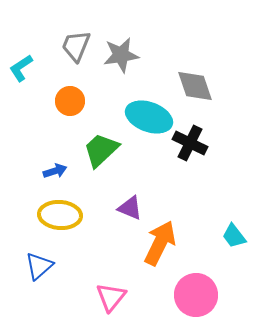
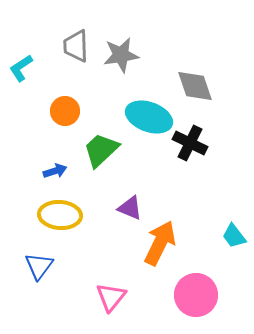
gray trapezoid: rotated 24 degrees counterclockwise
orange circle: moved 5 px left, 10 px down
blue triangle: rotated 12 degrees counterclockwise
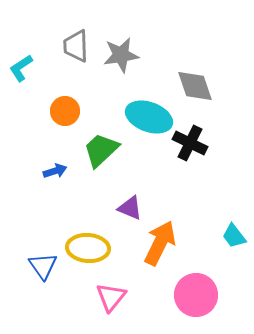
yellow ellipse: moved 28 px right, 33 px down
blue triangle: moved 4 px right; rotated 12 degrees counterclockwise
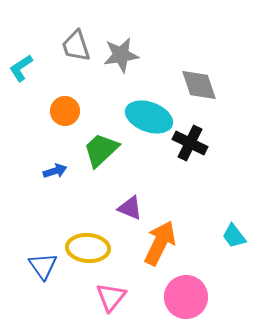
gray trapezoid: rotated 16 degrees counterclockwise
gray diamond: moved 4 px right, 1 px up
pink circle: moved 10 px left, 2 px down
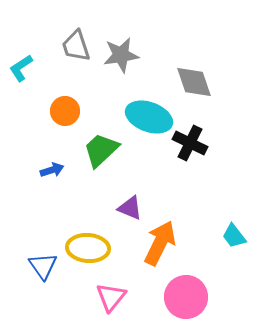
gray diamond: moved 5 px left, 3 px up
blue arrow: moved 3 px left, 1 px up
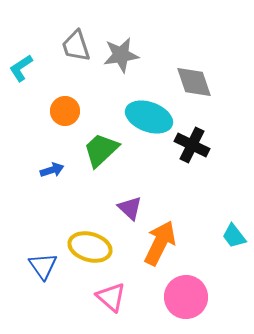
black cross: moved 2 px right, 2 px down
purple triangle: rotated 20 degrees clockwise
yellow ellipse: moved 2 px right, 1 px up; rotated 12 degrees clockwise
pink triangle: rotated 28 degrees counterclockwise
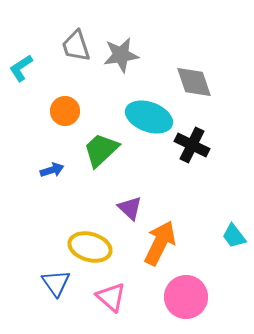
blue triangle: moved 13 px right, 17 px down
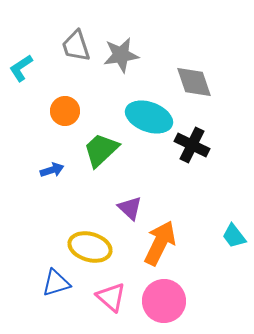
blue triangle: rotated 48 degrees clockwise
pink circle: moved 22 px left, 4 px down
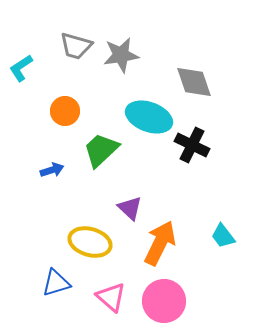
gray trapezoid: rotated 56 degrees counterclockwise
cyan trapezoid: moved 11 px left
yellow ellipse: moved 5 px up
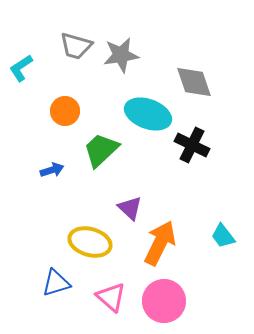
cyan ellipse: moved 1 px left, 3 px up
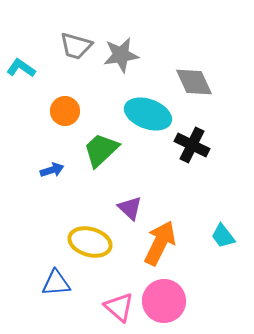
cyan L-shape: rotated 68 degrees clockwise
gray diamond: rotated 6 degrees counterclockwise
blue triangle: rotated 12 degrees clockwise
pink triangle: moved 8 px right, 10 px down
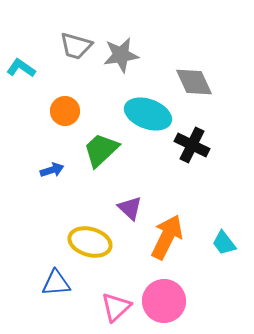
cyan trapezoid: moved 1 px right, 7 px down
orange arrow: moved 7 px right, 6 px up
pink triangle: moved 3 px left; rotated 36 degrees clockwise
